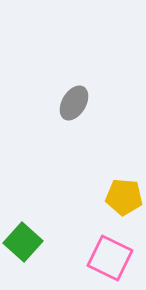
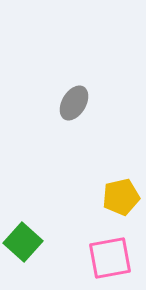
yellow pentagon: moved 3 px left; rotated 18 degrees counterclockwise
pink square: rotated 36 degrees counterclockwise
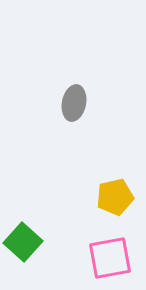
gray ellipse: rotated 20 degrees counterclockwise
yellow pentagon: moved 6 px left
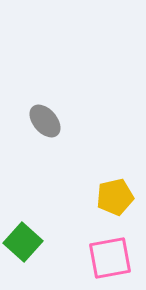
gray ellipse: moved 29 px left, 18 px down; rotated 52 degrees counterclockwise
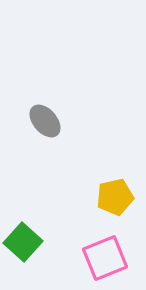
pink square: moved 5 px left; rotated 12 degrees counterclockwise
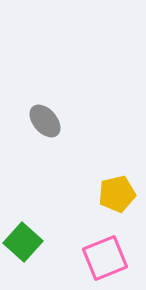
yellow pentagon: moved 2 px right, 3 px up
